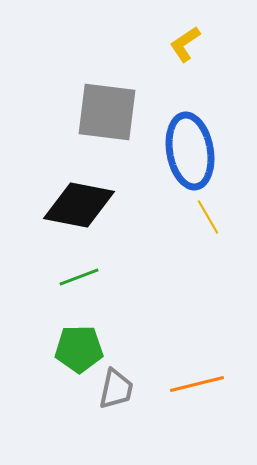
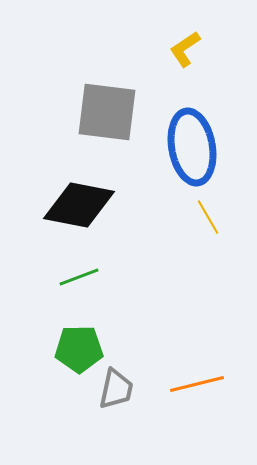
yellow L-shape: moved 5 px down
blue ellipse: moved 2 px right, 4 px up
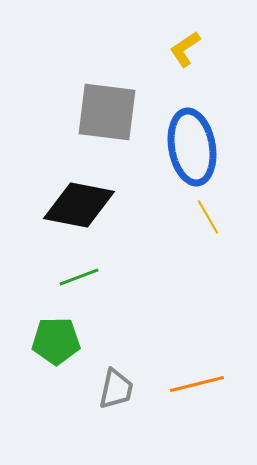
green pentagon: moved 23 px left, 8 px up
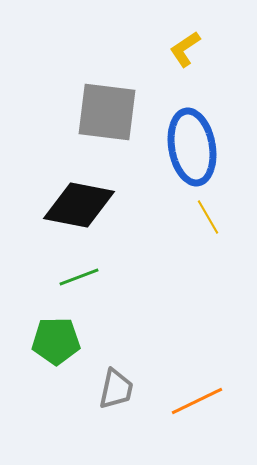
orange line: moved 17 px down; rotated 12 degrees counterclockwise
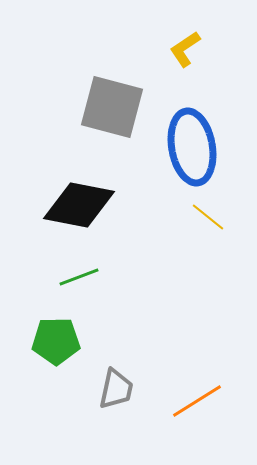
gray square: moved 5 px right, 5 px up; rotated 8 degrees clockwise
yellow line: rotated 21 degrees counterclockwise
orange line: rotated 6 degrees counterclockwise
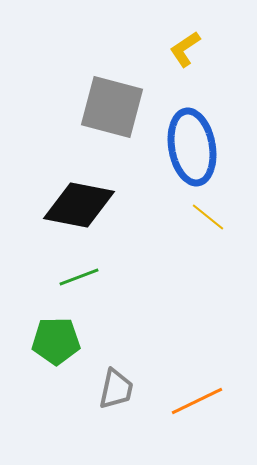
orange line: rotated 6 degrees clockwise
